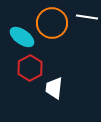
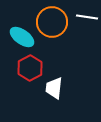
orange circle: moved 1 px up
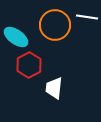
orange circle: moved 3 px right, 3 px down
cyan ellipse: moved 6 px left
red hexagon: moved 1 px left, 3 px up
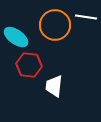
white line: moved 1 px left
red hexagon: rotated 25 degrees counterclockwise
white trapezoid: moved 2 px up
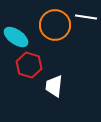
red hexagon: rotated 10 degrees clockwise
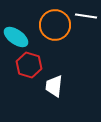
white line: moved 1 px up
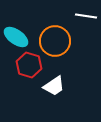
orange circle: moved 16 px down
white trapezoid: rotated 130 degrees counterclockwise
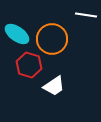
white line: moved 1 px up
cyan ellipse: moved 1 px right, 3 px up
orange circle: moved 3 px left, 2 px up
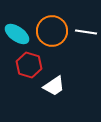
white line: moved 17 px down
orange circle: moved 8 px up
